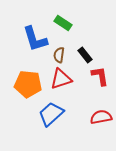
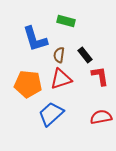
green rectangle: moved 3 px right, 2 px up; rotated 18 degrees counterclockwise
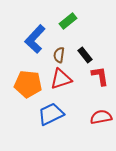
green rectangle: moved 2 px right; rotated 54 degrees counterclockwise
blue L-shape: rotated 60 degrees clockwise
blue trapezoid: rotated 16 degrees clockwise
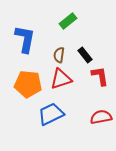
blue L-shape: moved 10 px left; rotated 148 degrees clockwise
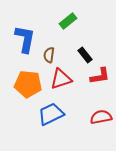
brown semicircle: moved 10 px left
red L-shape: rotated 90 degrees clockwise
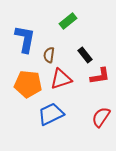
red semicircle: rotated 45 degrees counterclockwise
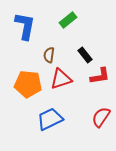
green rectangle: moved 1 px up
blue L-shape: moved 13 px up
blue trapezoid: moved 1 px left, 5 px down
